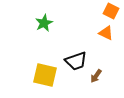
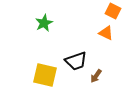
orange square: moved 2 px right
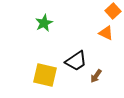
orange square: rotated 21 degrees clockwise
black trapezoid: rotated 15 degrees counterclockwise
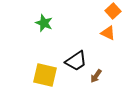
green star: rotated 24 degrees counterclockwise
orange triangle: moved 2 px right
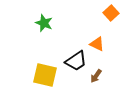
orange square: moved 2 px left, 2 px down
orange triangle: moved 11 px left, 11 px down
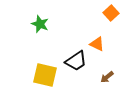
green star: moved 4 px left, 1 px down
brown arrow: moved 11 px right, 1 px down; rotated 16 degrees clockwise
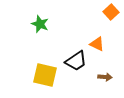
orange square: moved 1 px up
brown arrow: moved 2 px left; rotated 136 degrees counterclockwise
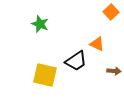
brown arrow: moved 9 px right, 6 px up
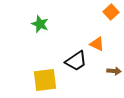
yellow square: moved 5 px down; rotated 20 degrees counterclockwise
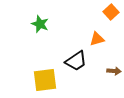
orange triangle: moved 5 px up; rotated 42 degrees counterclockwise
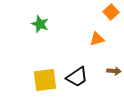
black trapezoid: moved 1 px right, 16 px down
